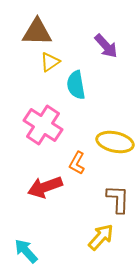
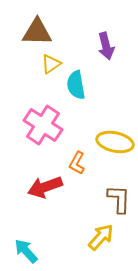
purple arrow: rotated 28 degrees clockwise
yellow triangle: moved 1 px right, 2 px down
brown L-shape: moved 1 px right
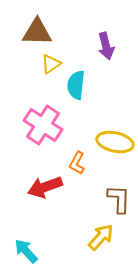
cyan semicircle: rotated 16 degrees clockwise
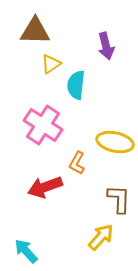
brown triangle: moved 2 px left, 1 px up
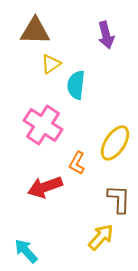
purple arrow: moved 11 px up
yellow ellipse: moved 1 px down; rotated 69 degrees counterclockwise
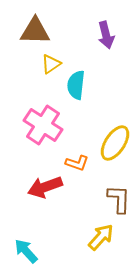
orange L-shape: rotated 100 degrees counterclockwise
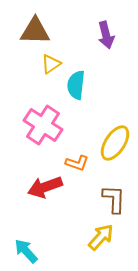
brown L-shape: moved 5 px left
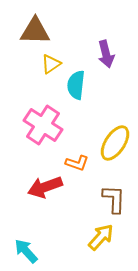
purple arrow: moved 19 px down
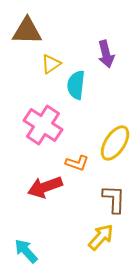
brown triangle: moved 8 px left
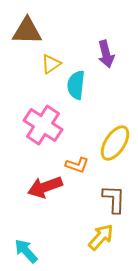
orange L-shape: moved 2 px down
